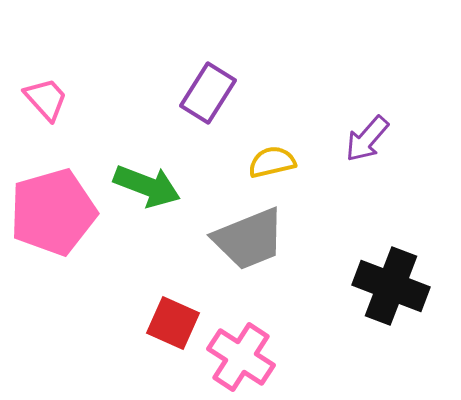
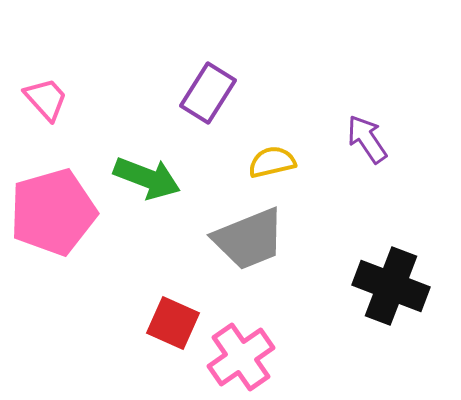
purple arrow: rotated 105 degrees clockwise
green arrow: moved 8 px up
pink cross: rotated 22 degrees clockwise
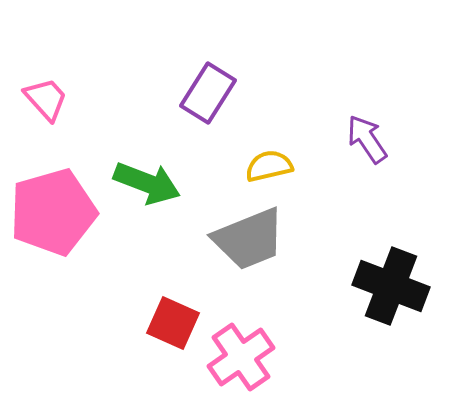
yellow semicircle: moved 3 px left, 4 px down
green arrow: moved 5 px down
